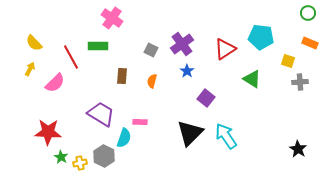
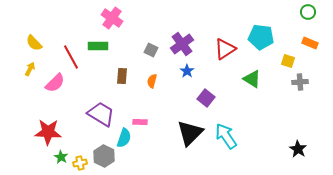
green circle: moved 1 px up
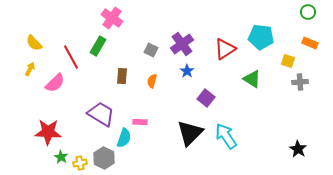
green rectangle: rotated 60 degrees counterclockwise
gray hexagon: moved 2 px down
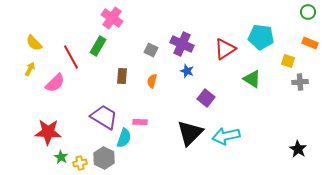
purple cross: rotated 30 degrees counterclockwise
blue star: rotated 16 degrees counterclockwise
purple trapezoid: moved 3 px right, 3 px down
cyan arrow: rotated 68 degrees counterclockwise
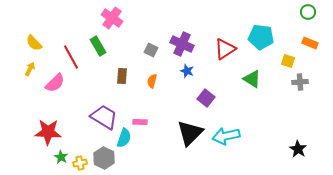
green rectangle: rotated 60 degrees counterclockwise
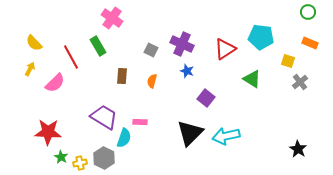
gray cross: rotated 35 degrees counterclockwise
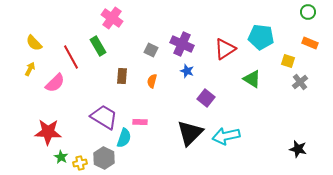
black star: rotated 18 degrees counterclockwise
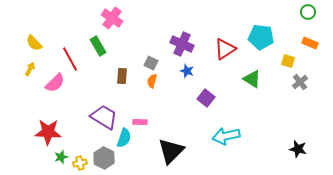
gray square: moved 13 px down
red line: moved 1 px left, 2 px down
black triangle: moved 19 px left, 18 px down
green star: rotated 24 degrees clockwise
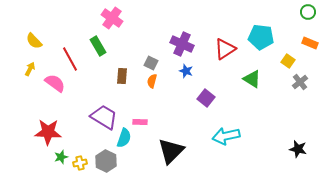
yellow semicircle: moved 2 px up
yellow square: rotated 16 degrees clockwise
blue star: moved 1 px left
pink semicircle: rotated 100 degrees counterclockwise
gray hexagon: moved 2 px right, 3 px down
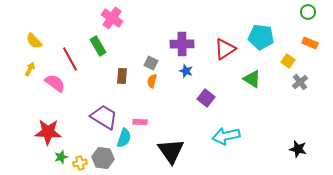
purple cross: rotated 25 degrees counterclockwise
black triangle: rotated 20 degrees counterclockwise
gray hexagon: moved 3 px left, 3 px up; rotated 20 degrees counterclockwise
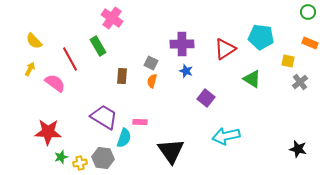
yellow square: rotated 24 degrees counterclockwise
